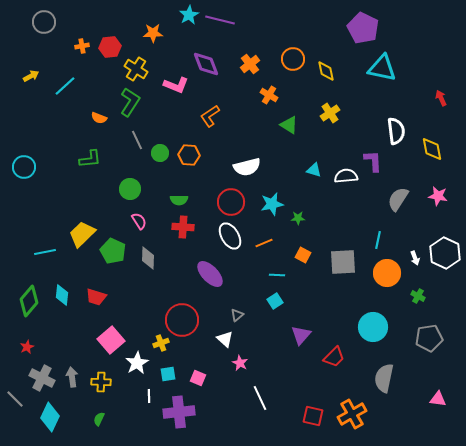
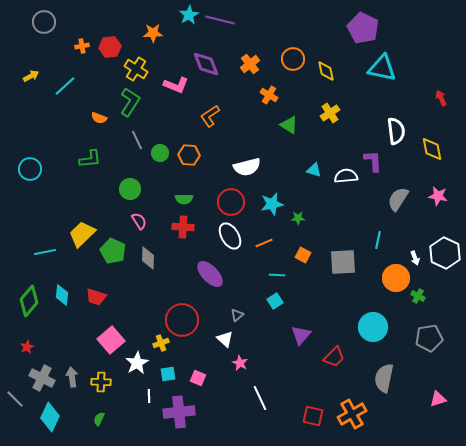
cyan circle at (24, 167): moved 6 px right, 2 px down
green semicircle at (179, 200): moved 5 px right, 1 px up
orange circle at (387, 273): moved 9 px right, 5 px down
pink triangle at (438, 399): rotated 24 degrees counterclockwise
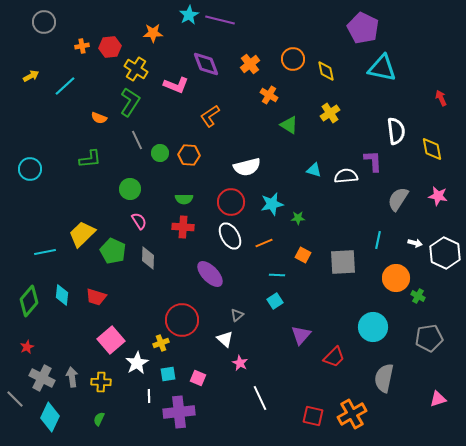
white arrow at (415, 258): moved 15 px up; rotated 56 degrees counterclockwise
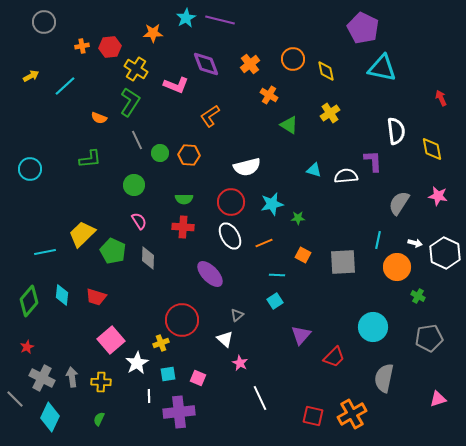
cyan star at (189, 15): moved 3 px left, 3 px down
green circle at (130, 189): moved 4 px right, 4 px up
gray semicircle at (398, 199): moved 1 px right, 4 px down
orange circle at (396, 278): moved 1 px right, 11 px up
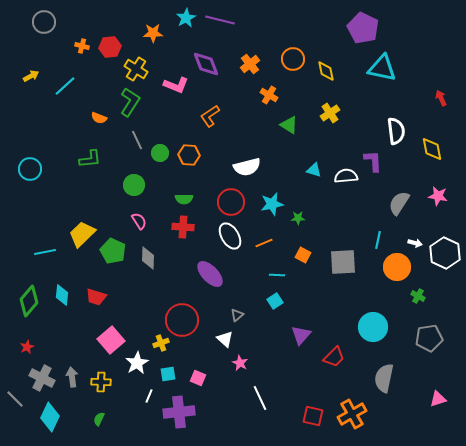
orange cross at (82, 46): rotated 24 degrees clockwise
white line at (149, 396): rotated 24 degrees clockwise
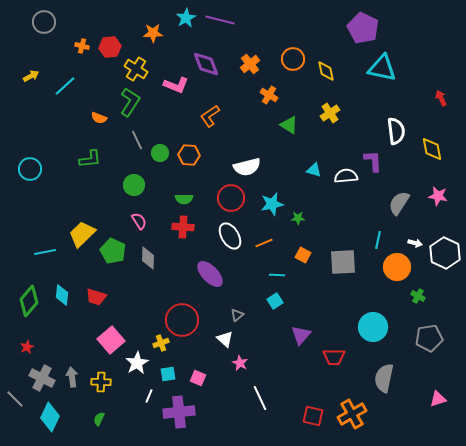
red circle at (231, 202): moved 4 px up
red trapezoid at (334, 357): rotated 45 degrees clockwise
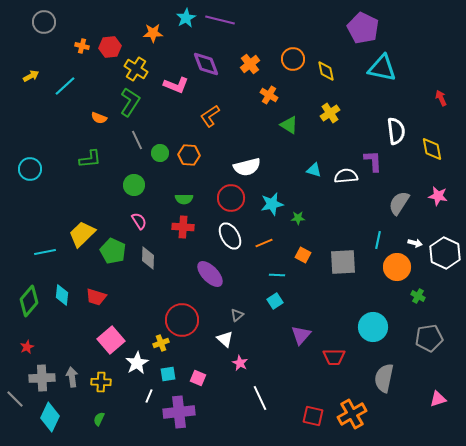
gray cross at (42, 378): rotated 30 degrees counterclockwise
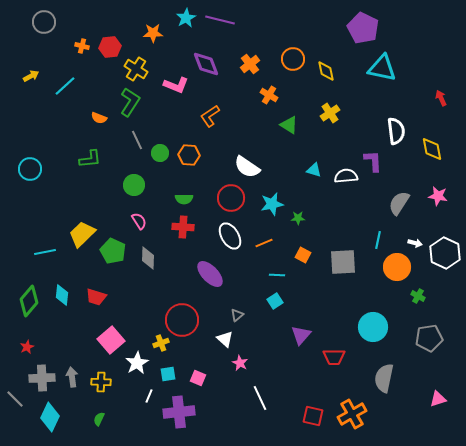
white semicircle at (247, 167): rotated 48 degrees clockwise
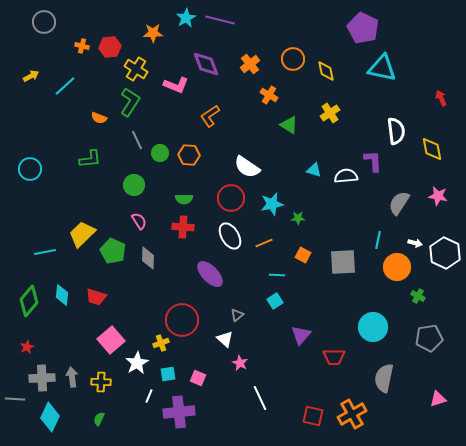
gray line at (15, 399): rotated 42 degrees counterclockwise
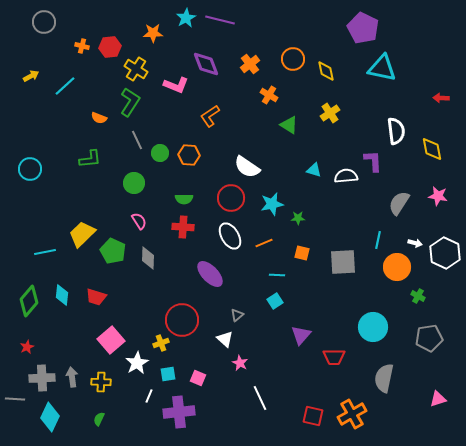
red arrow at (441, 98): rotated 63 degrees counterclockwise
green circle at (134, 185): moved 2 px up
orange square at (303, 255): moved 1 px left, 2 px up; rotated 14 degrees counterclockwise
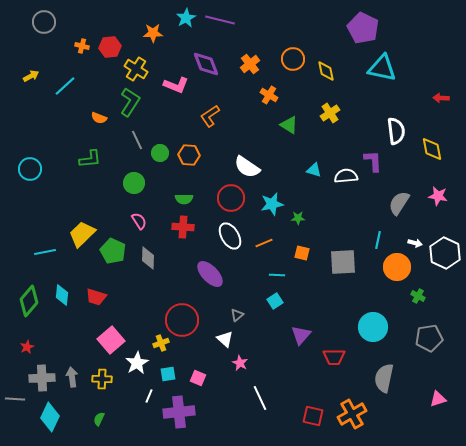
yellow cross at (101, 382): moved 1 px right, 3 px up
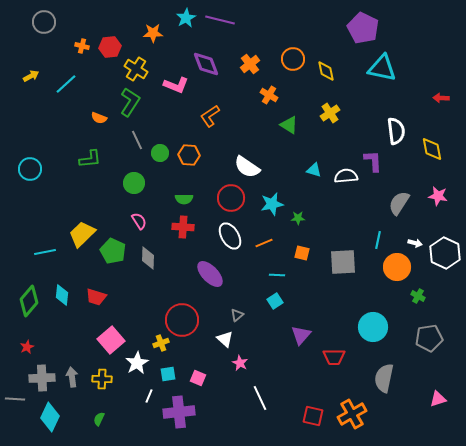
cyan line at (65, 86): moved 1 px right, 2 px up
